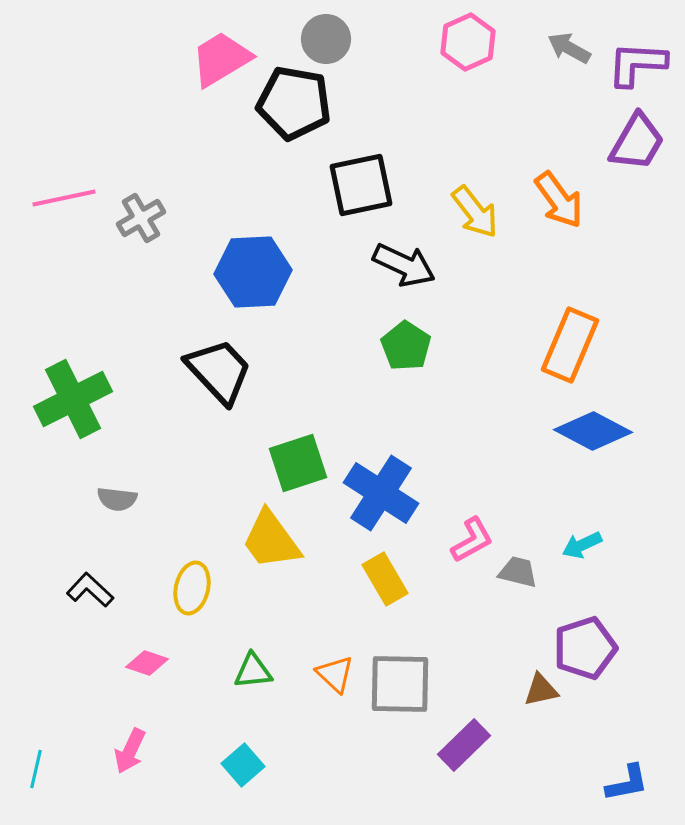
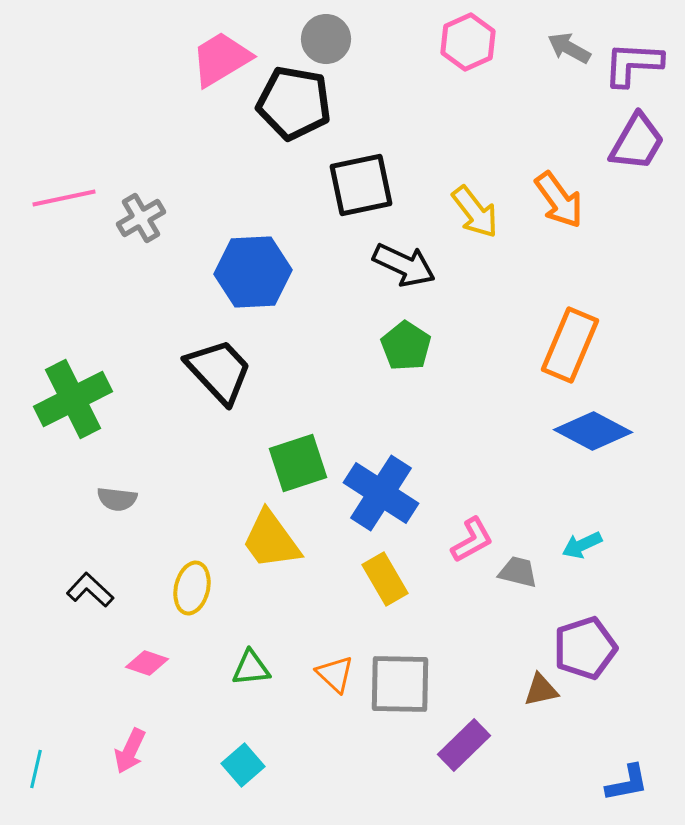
purple L-shape: moved 4 px left
green triangle: moved 2 px left, 3 px up
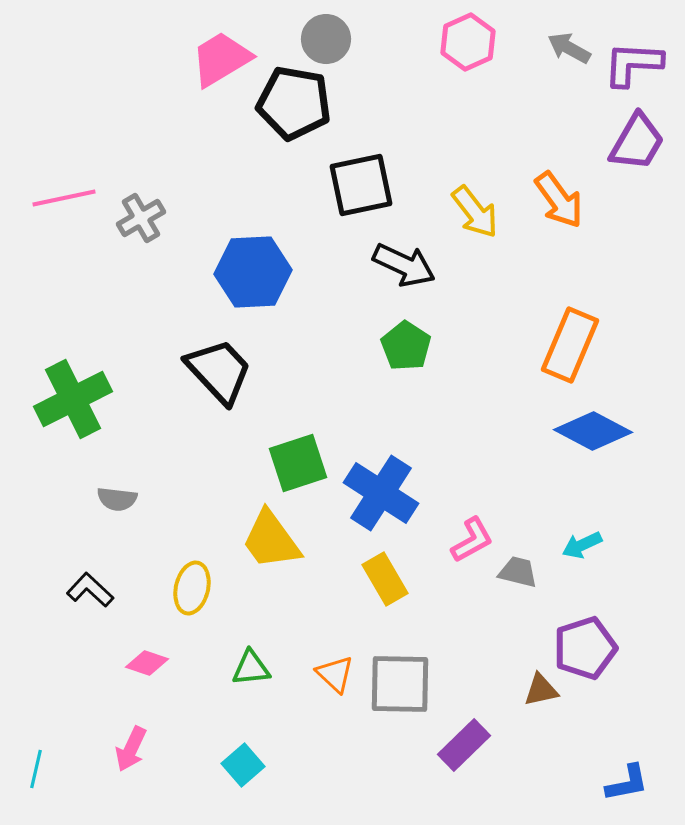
pink arrow: moved 1 px right, 2 px up
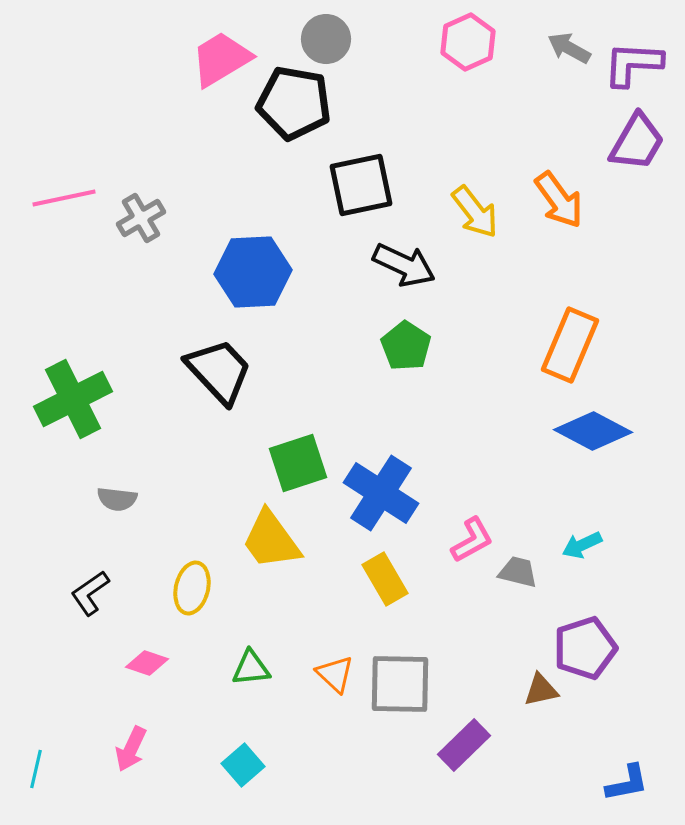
black L-shape: moved 3 px down; rotated 78 degrees counterclockwise
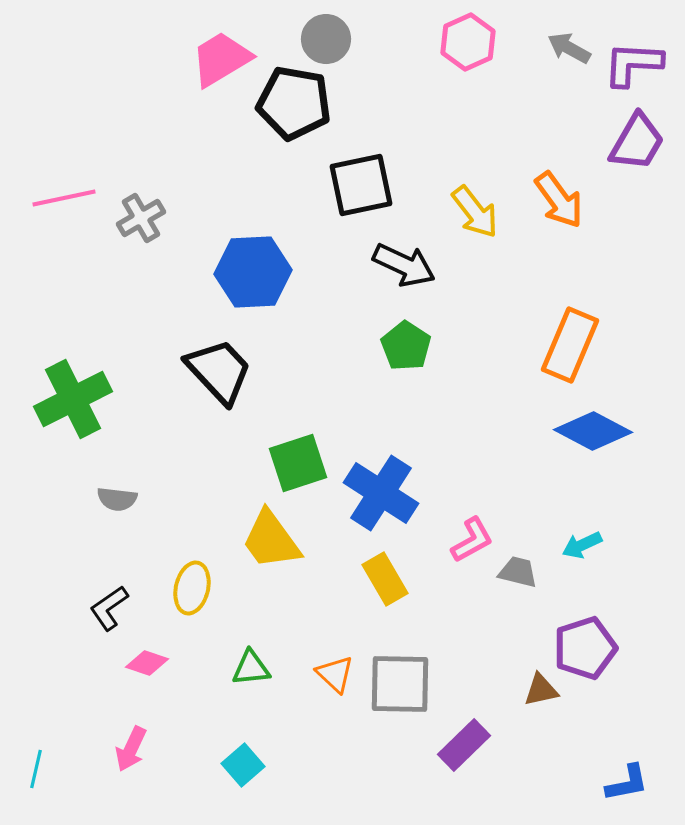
black L-shape: moved 19 px right, 15 px down
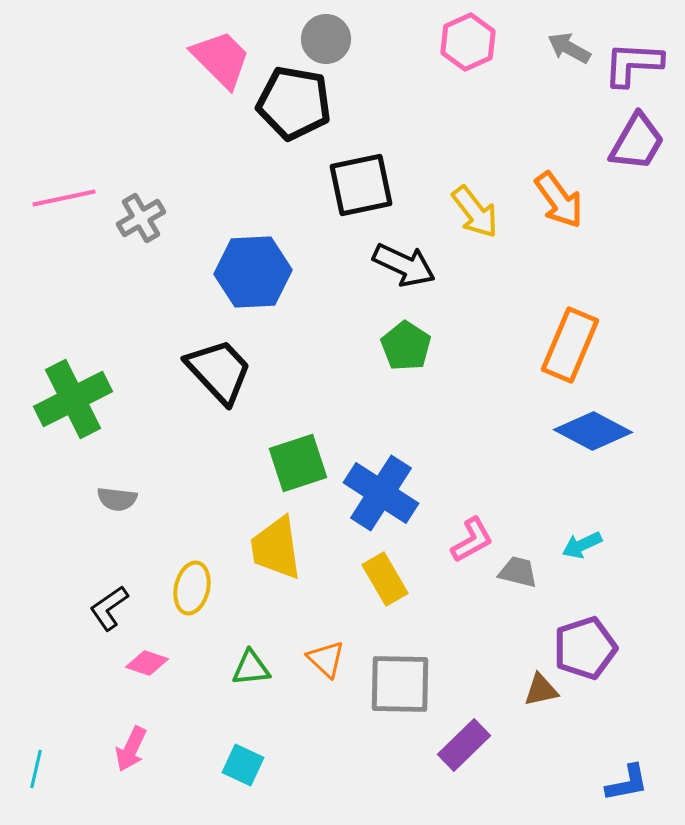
pink trapezoid: rotated 76 degrees clockwise
yellow trapezoid: moved 5 px right, 8 px down; rotated 28 degrees clockwise
orange triangle: moved 9 px left, 15 px up
cyan square: rotated 24 degrees counterclockwise
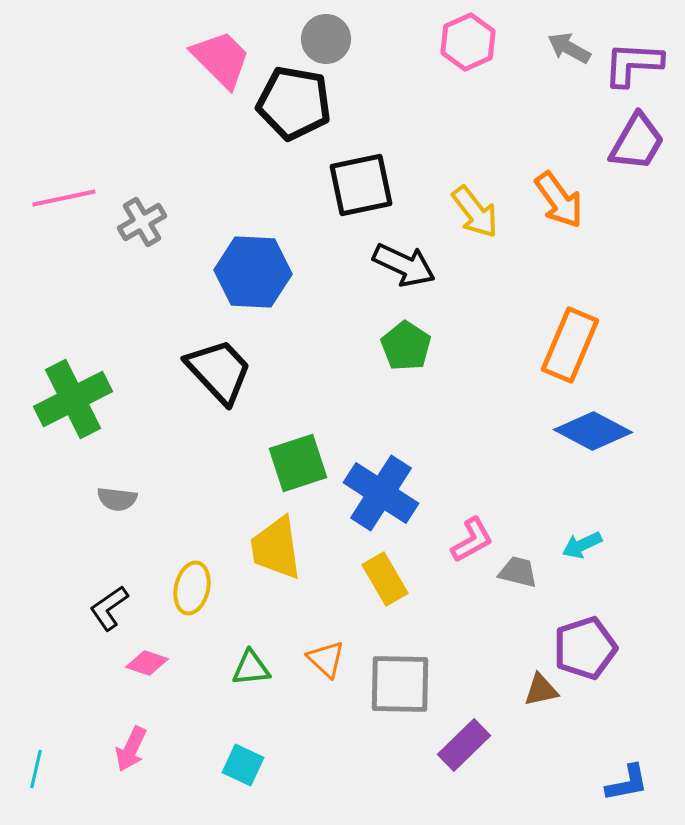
gray cross: moved 1 px right, 4 px down
blue hexagon: rotated 6 degrees clockwise
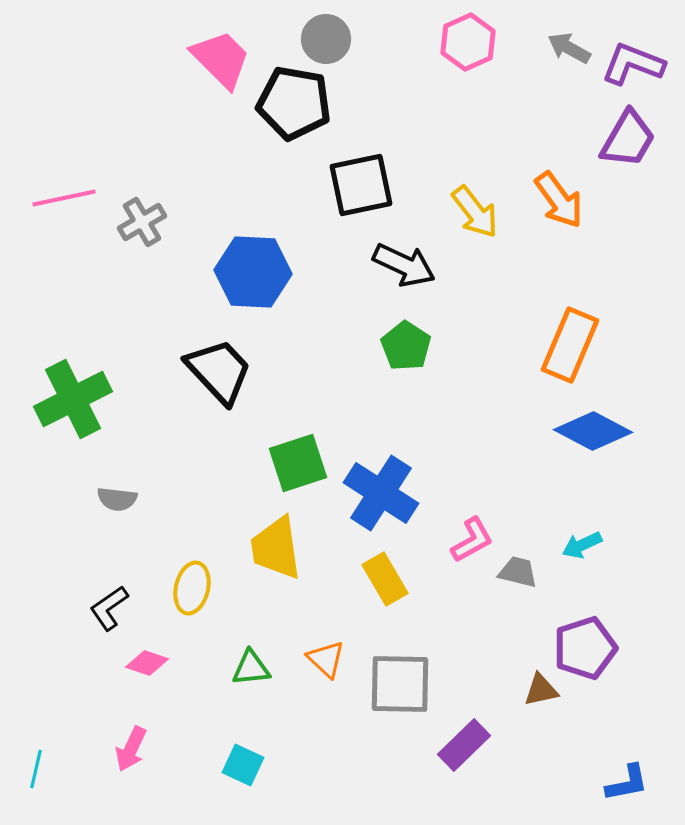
purple L-shape: rotated 18 degrees clockwise
purple trapezoid: moved 9 px left, 3 px up
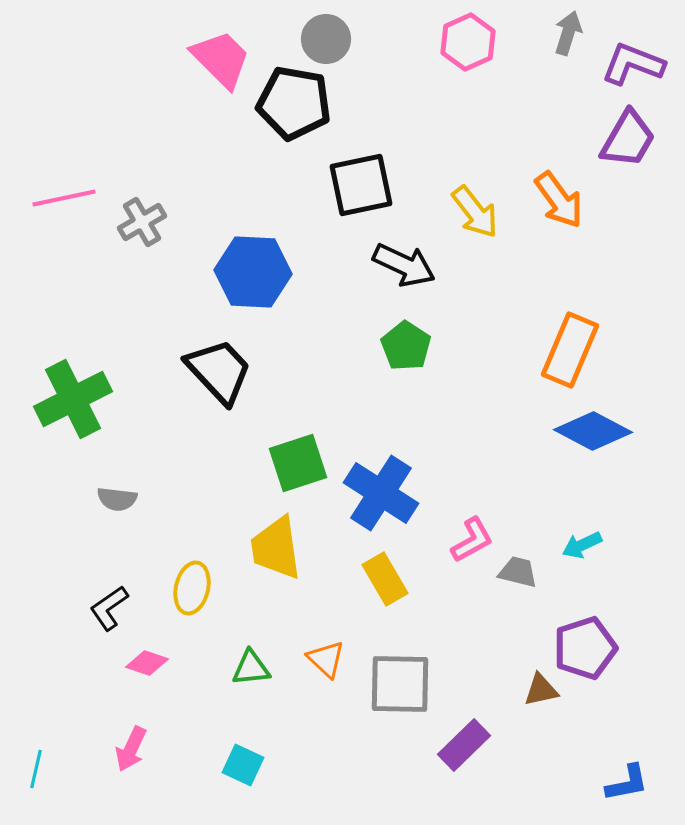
gray arrow: moved 1 px left, 15 px up; rotated 78 degrees clockwise
orange rectangle: moved 5 px down
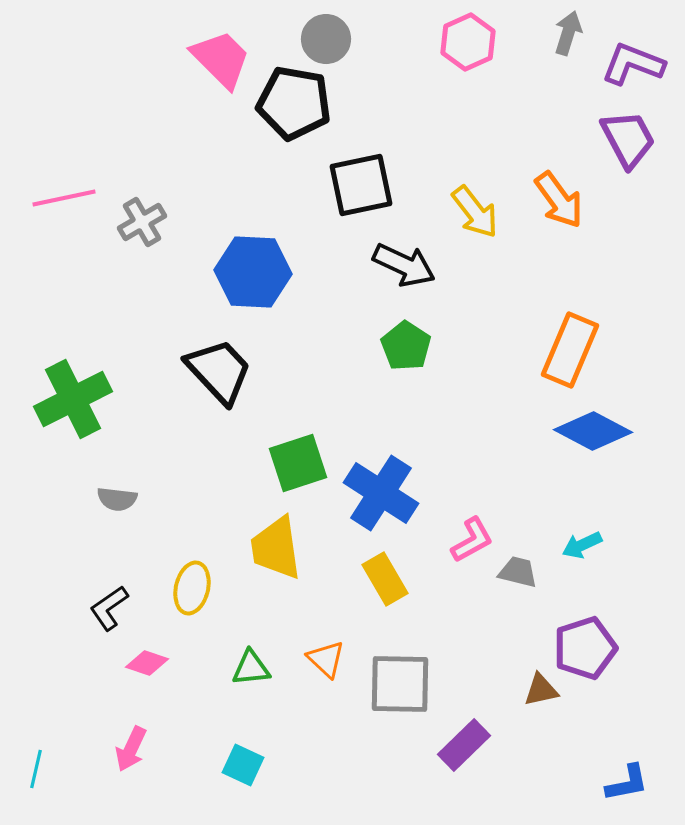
purple trapezoid: rotated 58 degrees counterclockwise
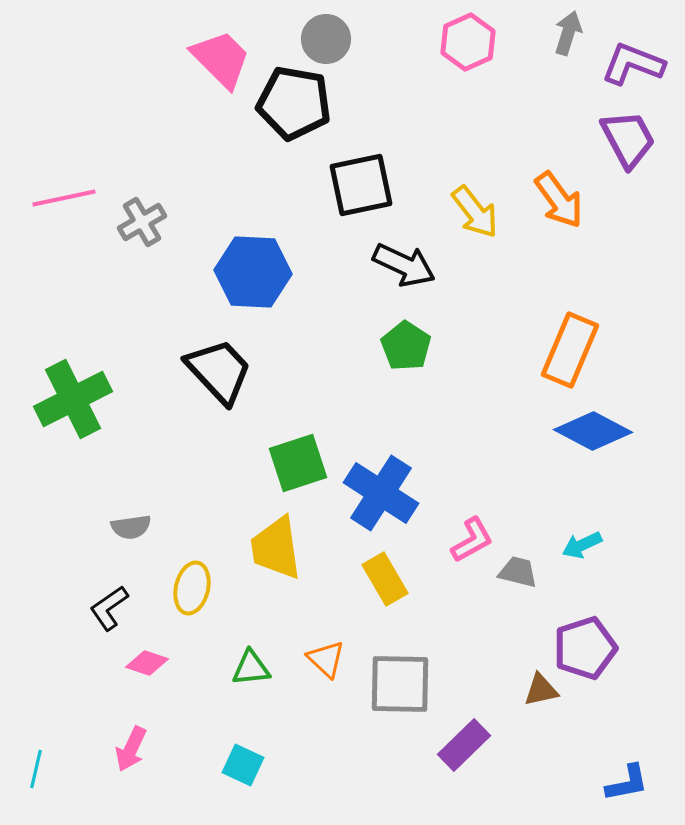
gray semicircle: moved 14 px right, 28 px down; rotated 15 degrees counterclockwise
